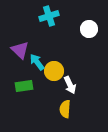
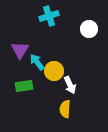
purple triangle: rotated 18 degrees clockwise
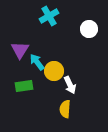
cyan cross: rotated 12 degrees counterclockwise
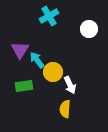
cyan arrow: moved 2 px up
yellow circle: moved 1 px left, 1 px down
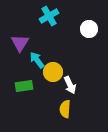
purple triangle: moved 7 px up
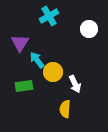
white arrow: moved 5 px right, 1 px up
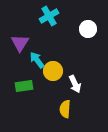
white circle: moved 1 px left
yellow circle: moved 1 px up
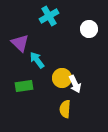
white circle: moved 1 px right
purple triangle: rotated 18 degrees counterclockwise
yellow circle: moved 9 px right, 7 px down
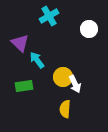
yellow circle: moved 1 px right, 1 px up
